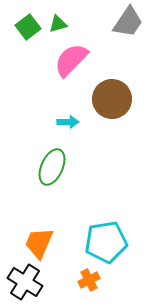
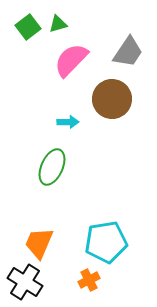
gray trapezoid: moved 30 px down
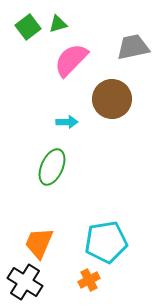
gray trapezoid: moved 5 px right, 5 px up; rotated 136 degrees counterclockwise
cyan arrow: moved 1 px left
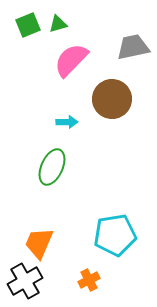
green square: moved 2 px up; rotated 15 degrees clockwise
cyan pentagon: moved 9 px right, 7 px up
black cross: moved 1 px up; rotated 28 degrees clockwise
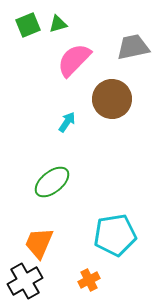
pink semicircle: moved 3 px right
cyan arrow: rotated 55 degrees counterclockwise
green ellipse: moved 15 px down; rotated 27 degrees clockwise
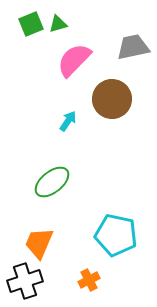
green square: moved 3 px right, 1 px up
cyan arrow: moved 1 px right, 1 px up
cyan pentagon: moved 1 px right; rotated 21 degrees clockwise
black cross: rotated 12 degrees clockwise
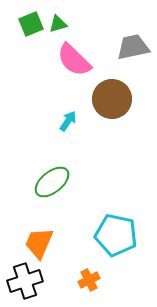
pink semicircle: rotated 90 degrees counterclockwise
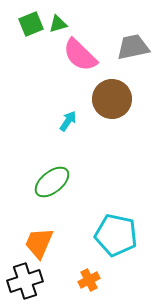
pink semicircle: moved 6 px right, 5 px up
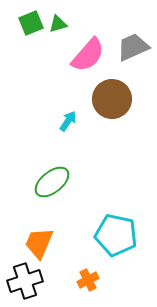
green square: moved 1 px up
gray trapezoid: rotated 12 degrees counterclockwise
pink semicircle: moved 8 px right; rotated 93 degrees counterclockwise
orange cross: moved 1 px left
